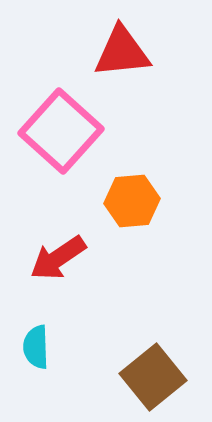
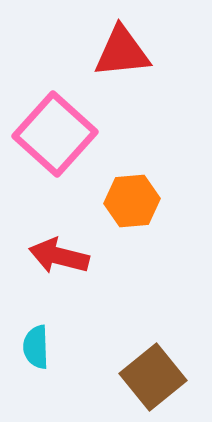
pink square: moved 6 px left, 3 px down
red arrow: moved 1 px right, 2 px up; rotated 48 degrees clockwise
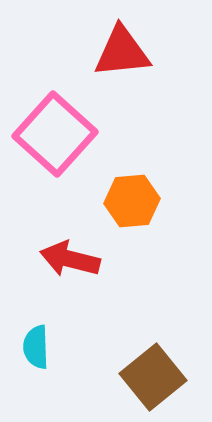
red arrow: moved 11 px right, 3 px down
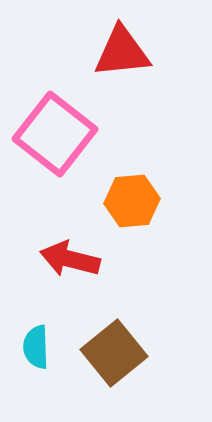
pink square: rotated 4 degrees counterclockwise
brown square: moved 39 px left, 24 px up
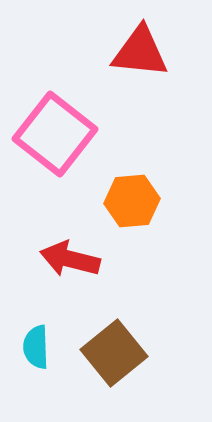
red triangle: moved 18 px right; rotated 12 degrees clockwise
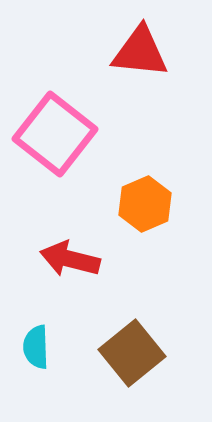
orange hexagon: moved 13 px right, 3 px down; rotated 18 degrees counterclockwise
brown square: moved 18 px right
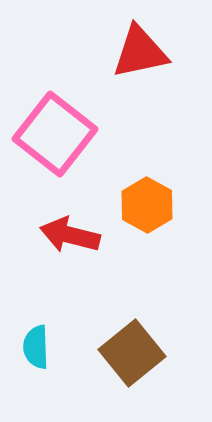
red triangle: rotated 18 degrees counterclockwise
orange hexagon: moved 2 px right, 1 px down; rotated 8 degrees counterclockwise
red arrow: moved 24 px up
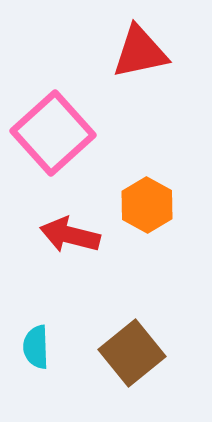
pink square: moved 2 px left, 1 px up; rotated 10 degrees clockwise
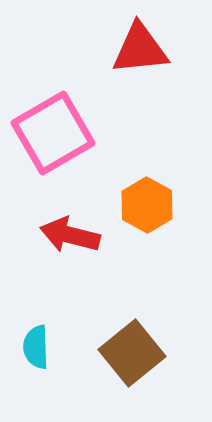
red triangle: moved 3 px up; rotated 6 degrees clockwise
pink square: rotated 12 degrees clockwise
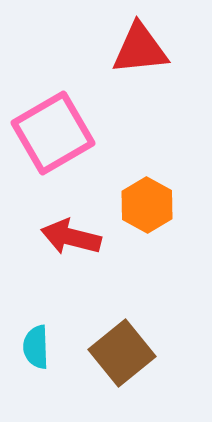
red arrow: moved 1 px right, 2 px down
brown square: moved 10 px left
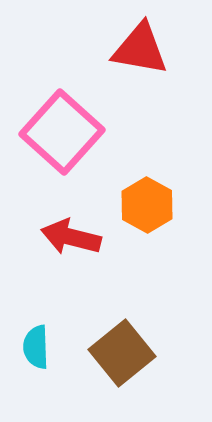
red triangle: rotated 16 degrees clockwise
pink square: moved 9 px right, 1 px up; rotated 18 degrees counterclockwise
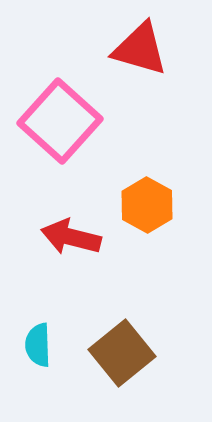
red triangle: rotated 6 degrees clockwise
pink square: moved 2 px left, 11 px up
cyan semicircle: moved 2 px right, 2 px up
